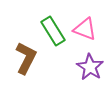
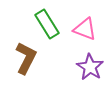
green rectangle: moved 6 px left, 7 px up
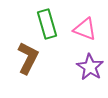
green rectangle: rotated 16 degrees clockwise
brown L-shape: moved 2 px right
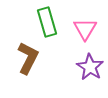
green rectangle: moved 2 px up
pink triangle: rotated 40 degrees clockwise
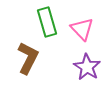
pink triangle: moved 3 px left; rotated 15 degrees counterclockwise
purple star: moved 3 px left
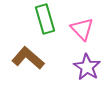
green rectangle: moved 2 px left, 3 px up
brown L-shape: rotated 76 degrees counterclockwise
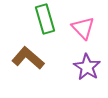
pink triangle: moved 1 px right, 1 px up
